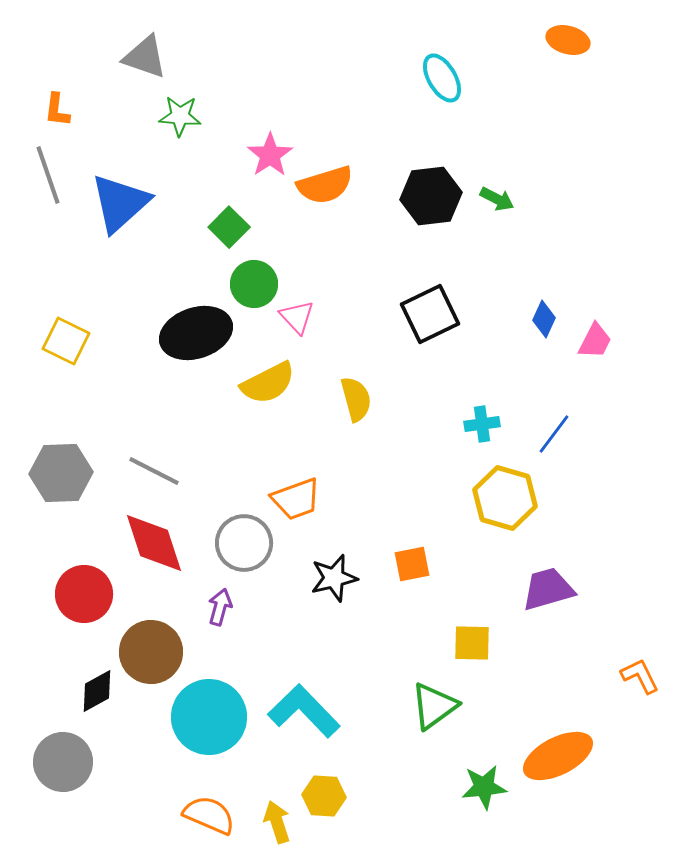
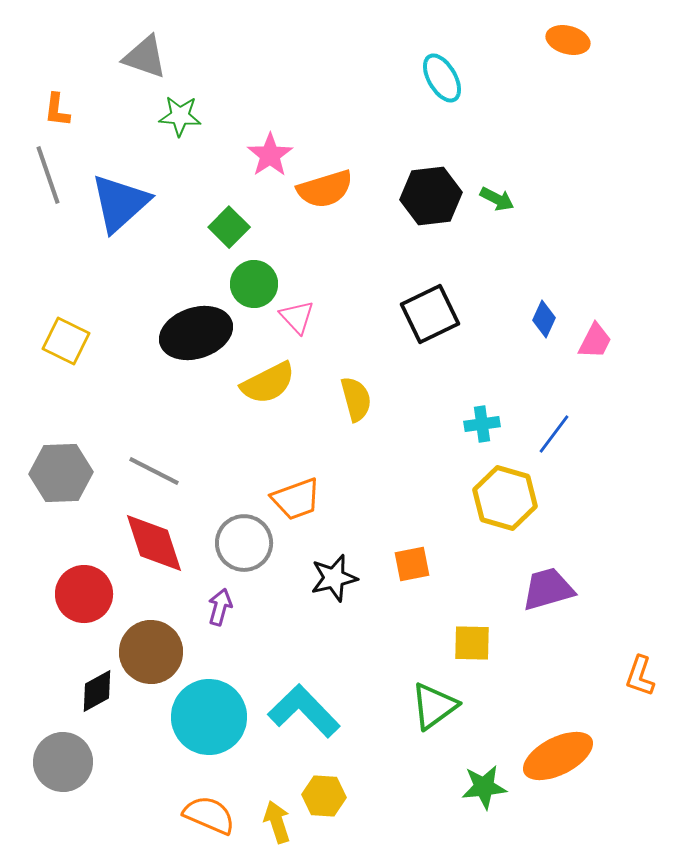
orange semicircle at (325, 185): moved 4 px down
orange L-shape at (640, 676): rotated 135 degrees counterclockwise
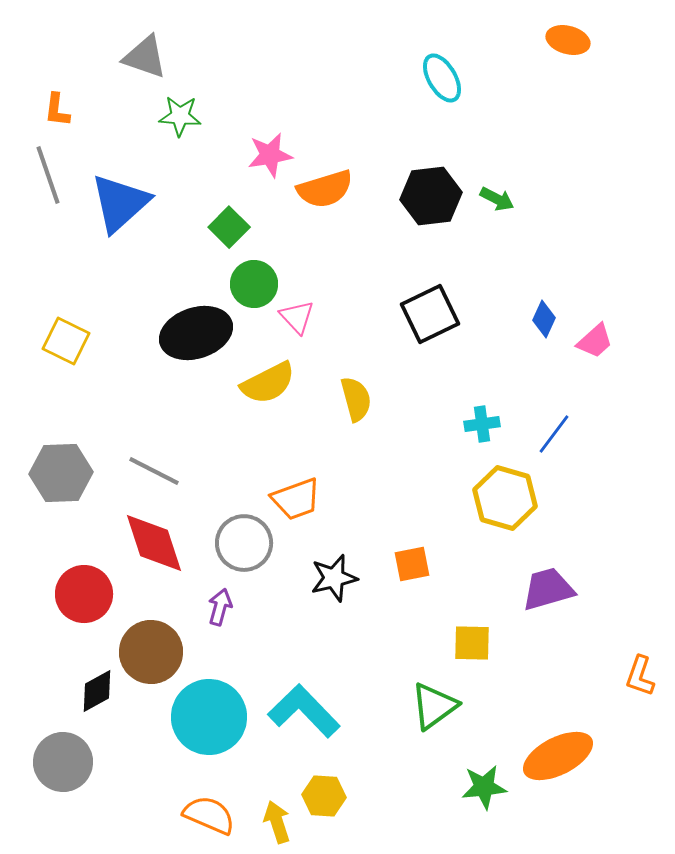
pink star at (270, 155): rotated 24 degrees clockwise
pink trapezoid at (595, 341): rotated 21 degrees clockwise
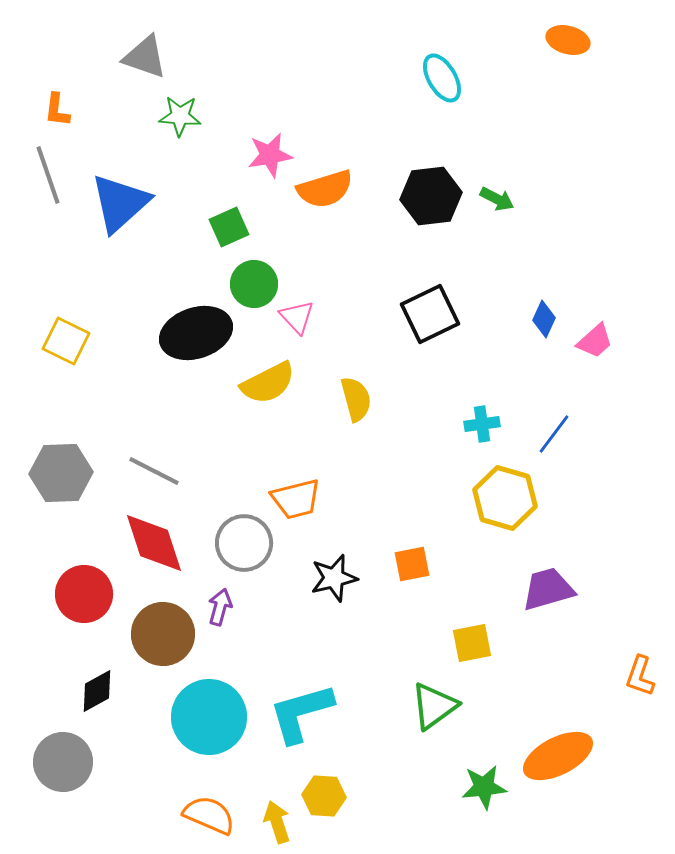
green square at (229, 227): rotated 21 degrees clockwise
orange trapezoid at (296, 499): rotated 6 degrees clockwise
yellow square at (472, 643): rotated 12 degrees counterclockwise
brown circle at (151, 652): moved 12 px right, 18 px up
cyan L-shape at (304, 711): moved 3 px left, 2 px down; rotated 62 degrees counterclockwise
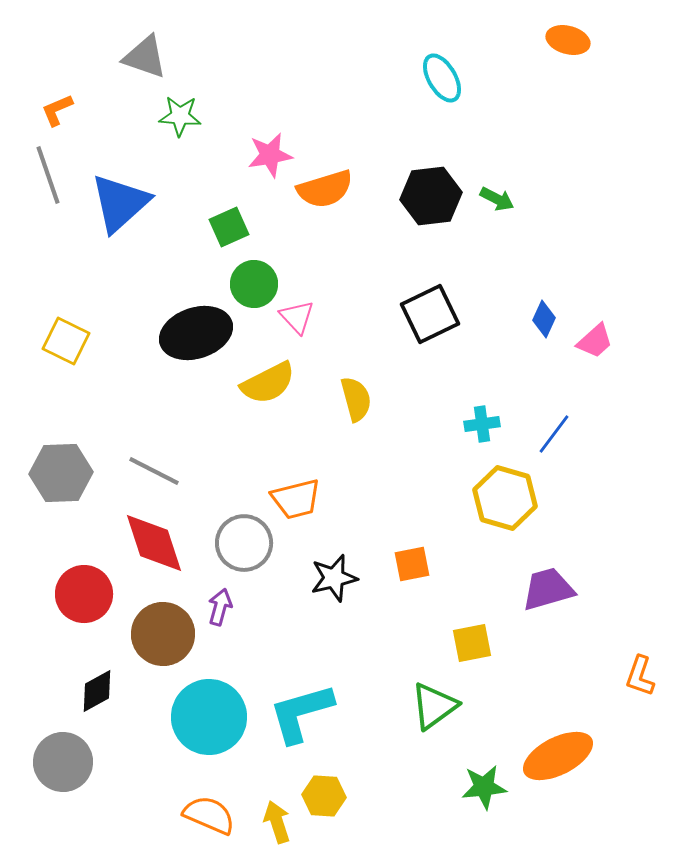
orange L-shape at (57, 110): rotated 60 degrees clockwise
